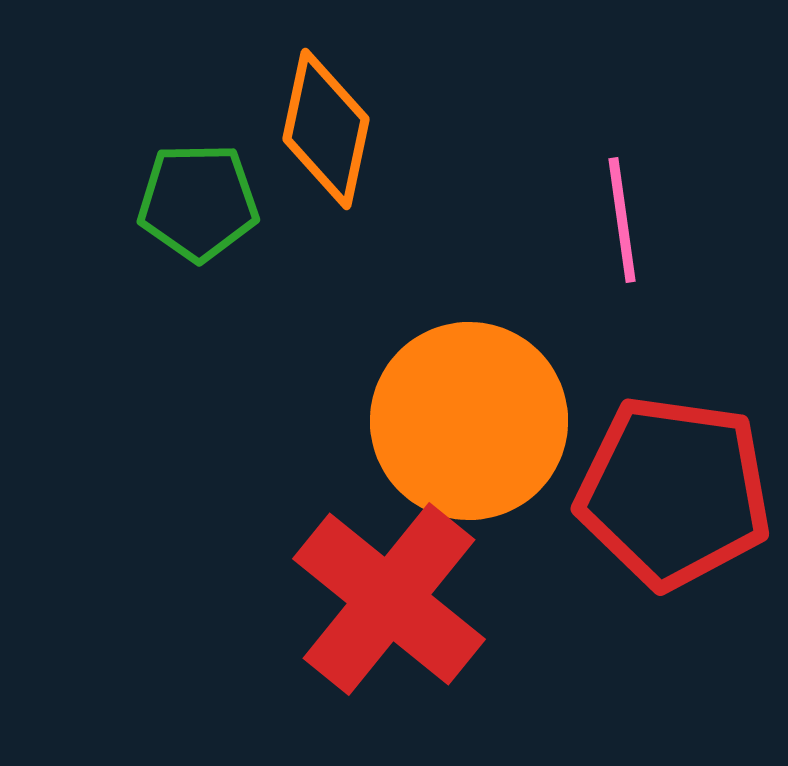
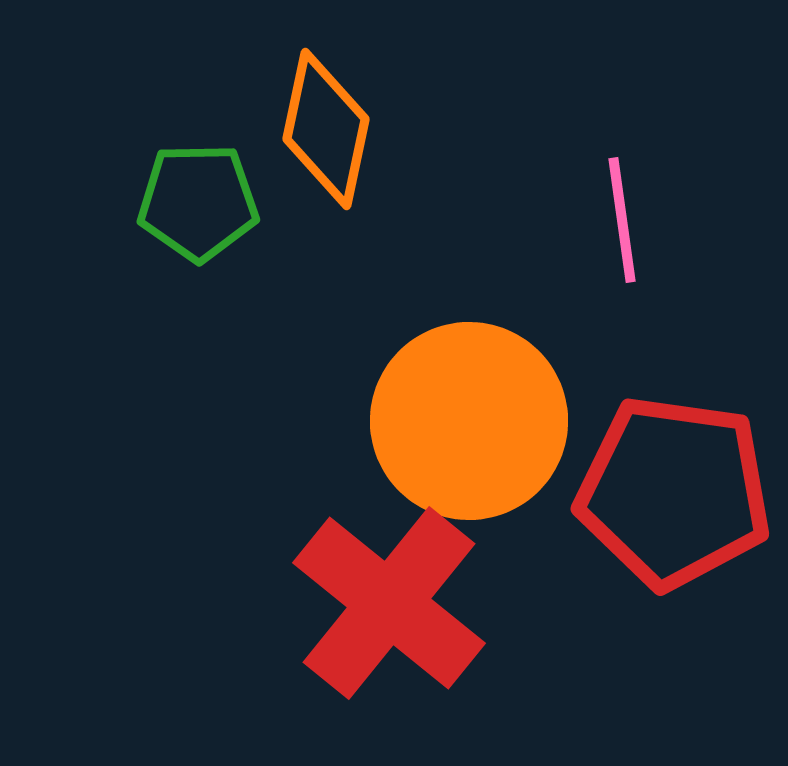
red cross: moved 4 px down
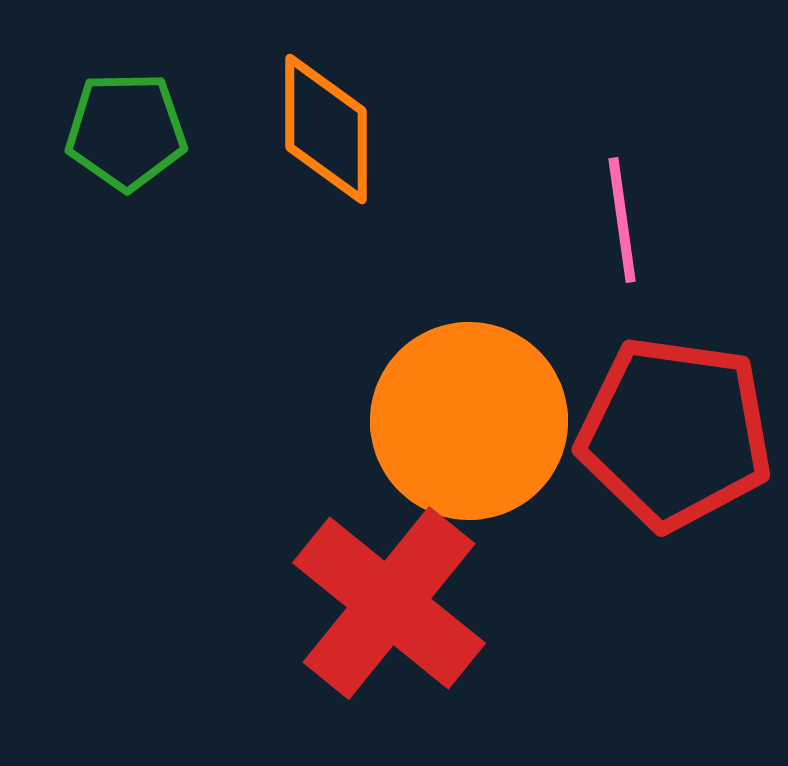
orange diamond: rotated 12 degrees counterclockwise
green pentagon: moved 72 px left, 71 px up
red pentagon: moved 1 px right, 59 px up
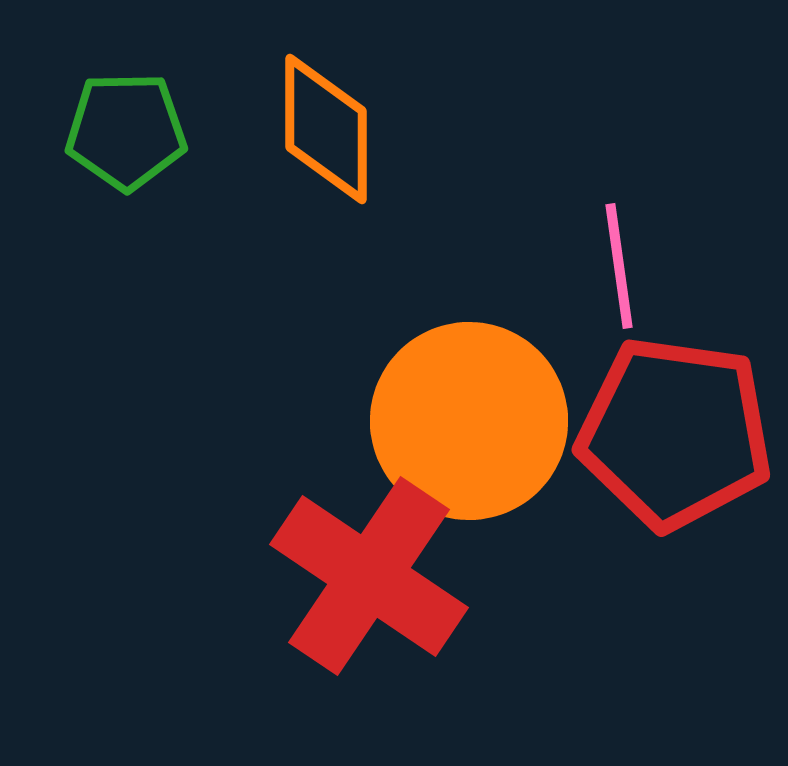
pink line: moved 3 px left, 46 px down
red cross: moved 20 px left, 27 px up; rotated 5 degrees counterclockwise
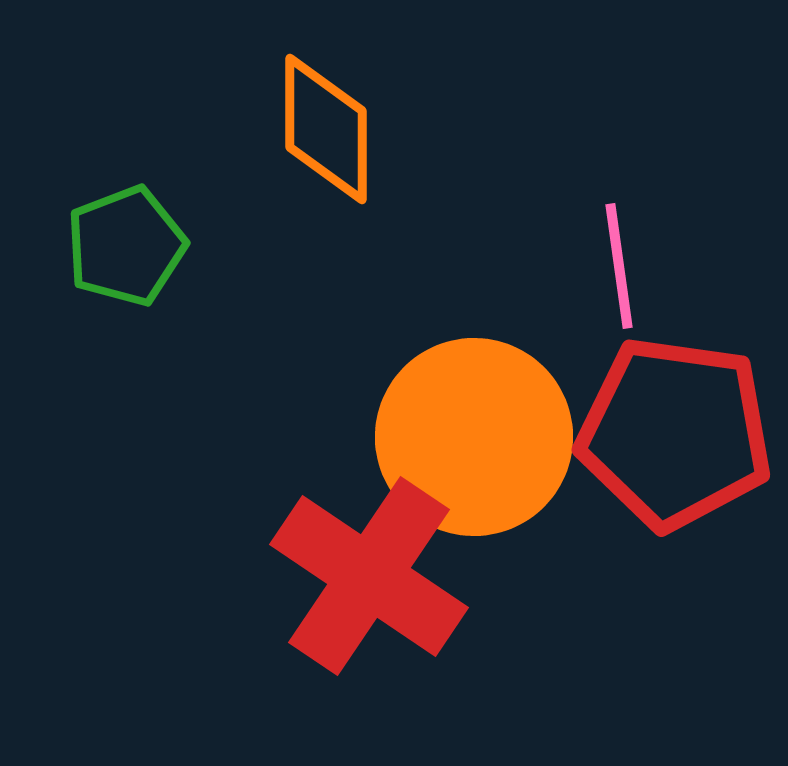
green pentagon: moved 115 px down; rotated 20 degrees counterclockwise
orange circle: moved 5 px right, 16 px down
